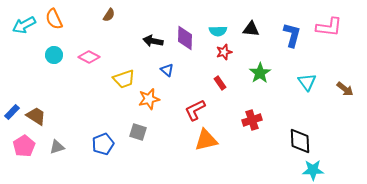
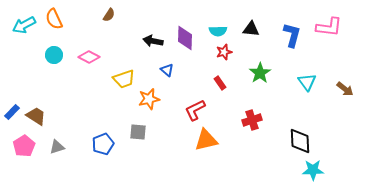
gray square: rotated 12 degrees counterclockwise
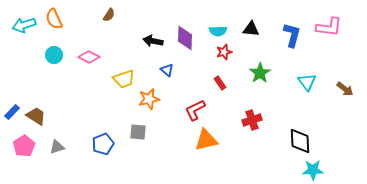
cyan arrow: rotated 10 degrees clockwise
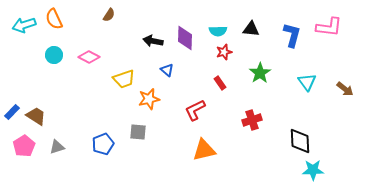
orange triangle: moved 2 px left, 10 px down
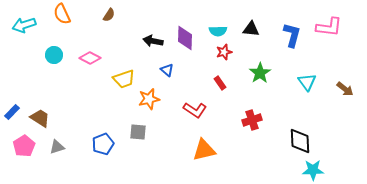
orange semicircle: moved 8 px right, 5 px up
pink diamond: moved 1 px right, 1 px down
red L-shape: rotated 120 degrees counterclockwise
brown trapezoid: moved 4 px right, 2 px down
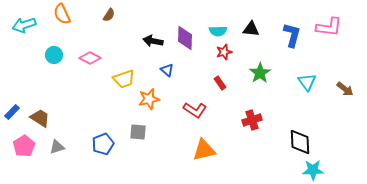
black diamond: moved 1 px down
